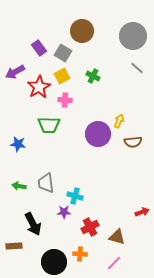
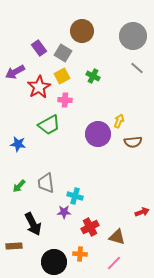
green trapezoid: rotated 30 degrees counterclockwise
green arrow: rotated 56 degrees counterclockwise
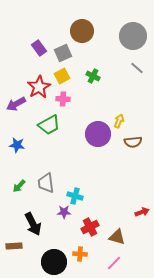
gray square: rotated 36 degrees clockwise
purple arrow: moved 1 px right, 32 px down
pink cross: moved 2 px left, 1 px up
blue star: moved 1 px left, 1 px down
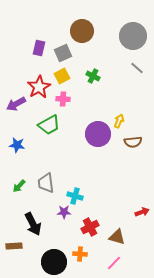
purple rectangle: rotated 49 degrees clockwise
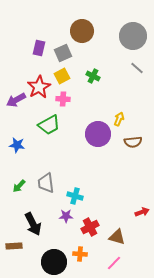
purple arrow: moved 4 px up
yellow arrow: moved 2 px up
purple star: moved 2 px right, 4 px down
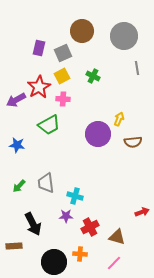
gray circle: moved 9 px left
gray line: rotated 40 degrees clockwise
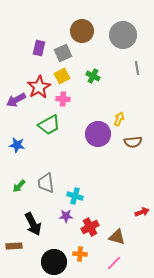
gray circle: moved 1 px left, 1 px up
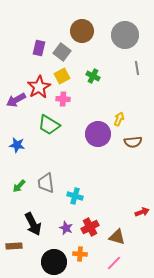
gray circle: moved 2 px right
gray square: moved 1 px left, 1 px up; rotated 30 degrees counterclockwise
green trapezoid: rotated 60 degrees clockwise
purple star: moved 12 px down; rotated 24 degrees clockwise
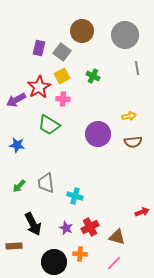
yellow arrow: moved 10 px right, 3 px up; rotated 56 degrees clockwise
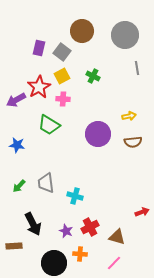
purple star: moved 3 px down
black circle: moved 1 px down
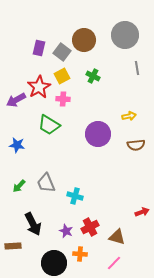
brown circle: moved 2 px right, 9 px down
brown semicircle: moved 3 px right, 3 px down
gray trapezoid: rotated 15 degrees counterclockwise
brown rectangle: moved 1 px left
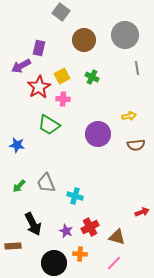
gray square: moved 1 px left, 40 px up
green cross: moved 1 px left, 1 px down
purple arrow: moved 5 px right, 34 px up
